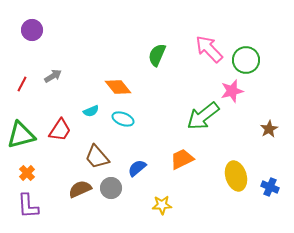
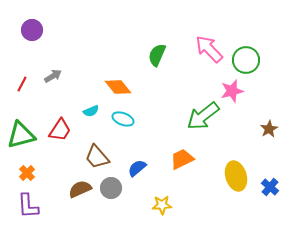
blue cross: rotated 18 degrees clockwise
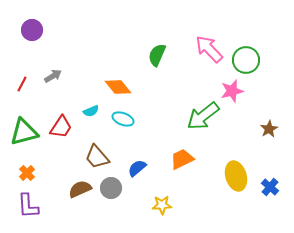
red trapezoid: moved 1 px right, 3 px up
green triangle: moved 3 px right, 3 px up
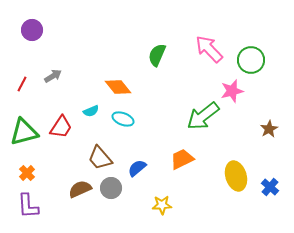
green circle: moved 5 px right
brown trapezoid: moved 3 px right, 1 px down
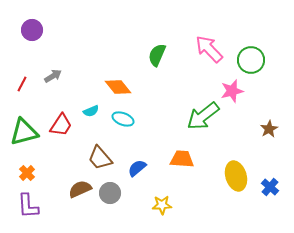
red trapezoid: moved 2 px up
orange trapezoid: rotated 30 degrees clockwise
gray circle: moved 1 px left, 5 px down
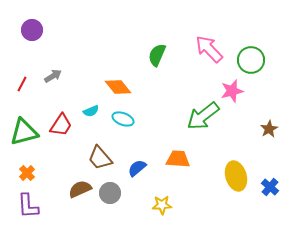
orange trapezoid: moved 4 px left
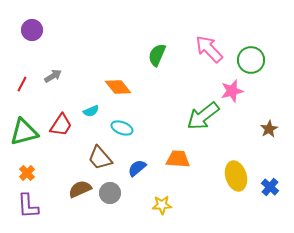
cyan ellipse: moved 1 px left, 9 px down
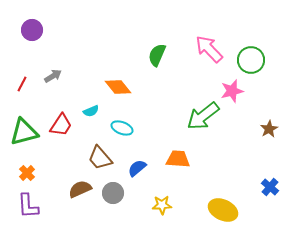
yellow ellipse: moved 13 px left, 34 px down; rotated 48 degrees counterclockwise
gray circle: moved 3 px right
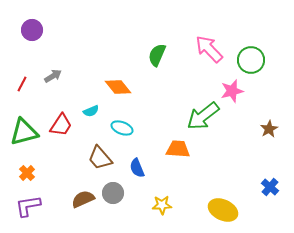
orange trapezoid: moved 10 px up
blue semicircle: rotated 72 degrees counterclockwise
brown semicircle: moved 3 px right, 10 px down
purple L-shape: rotated 84 degrees clockwise
